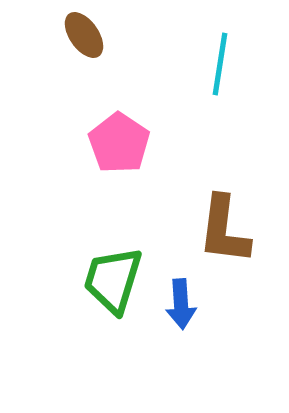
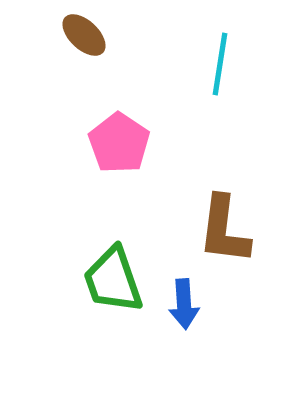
brown ellipse: rotated 12 degrees counterclockwise
green trapezoid: rotated 36 degrees counterclockwise
blue arrow: moved 3 px right
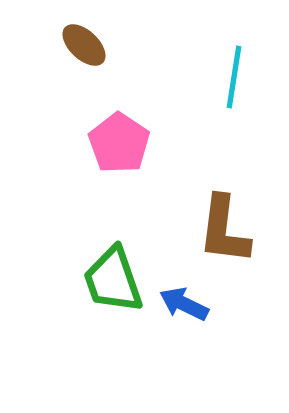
brown ellipse: moved 10 px down
cyan line: moved 14 px right, 13 px down
blue arrow: rotated 120 degrees clockwise
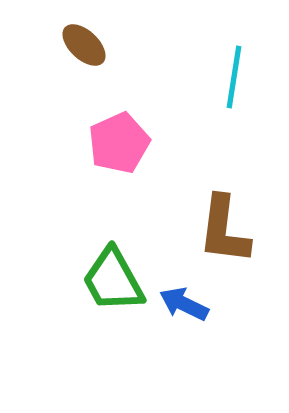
pink pentagon: rotated 14 degrees clockwise
green trapezoid: rotated 10 degrees counterclockwise
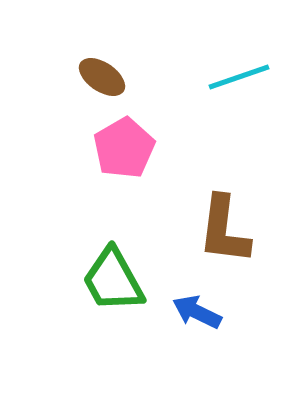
brown ellipse: moved 18 px right, 32 px down; rotated 9 degrees counterclockwise
cyan line: moved 5 px right; rotated 62 degrees clockwise
pink pentagon: moved 5 px right, 5 px down; rotated 6 degrees counterclockwise
blue arrow: moved 13 px right, 8 px down
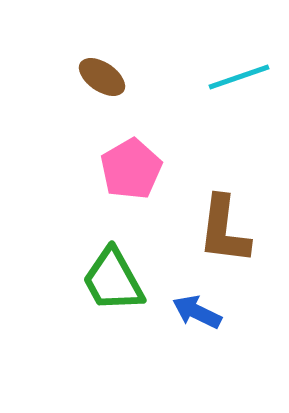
pink pentagon: moved 7 px right, 21 px down
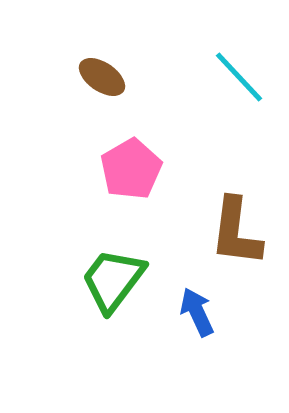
cyan line: rotated 66 degrees clockwise
brown L-shape: moved 12 px right, 2 px down
green trapezoid: rotated 66 degrees clockwise
blue arrow: rotated 39 degrees clockwise
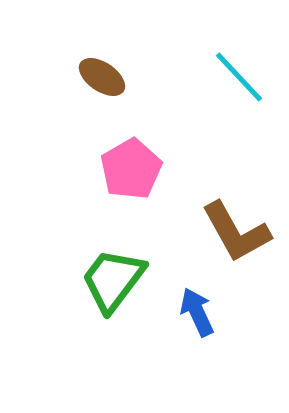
brown L-shape: rotated 36 degrees counterclockwise
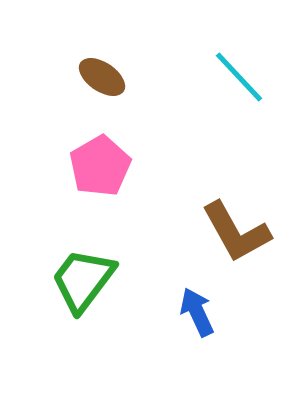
pink pentagon: moved 31 px left, 3 px up
green trapezoid: moved 30 px left
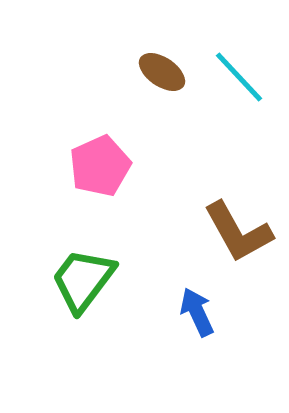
brown ellipse: moved 60 px right, 5 px up
pink pentagon: rotated 6 degrees clockwise
brown L-shape: moved 2 px right
